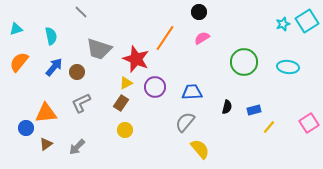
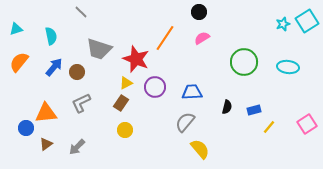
pink square: moved 2 px left, 1 px down
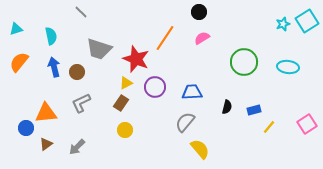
blue arrow: rotated 54 degrees counterclockwise
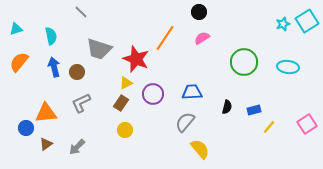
purple circle: moved 2 px left, 7 px down
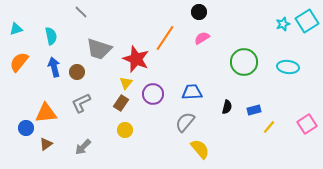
yellow triangle: rotated 24 degrees counterclockwise
gray arrow: moved 6 px right
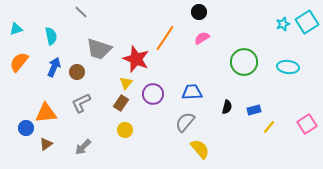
cyan square: moved 1 px down
blue arrow: rotated 36 degrees clockwise
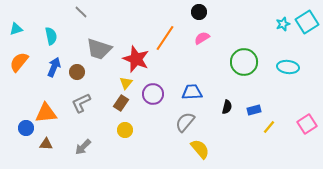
brown triangle: rotated 40 degrees clockwise
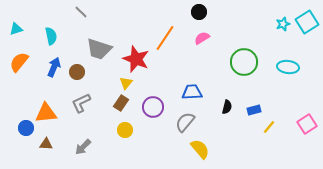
purple circle: moved 13 px down
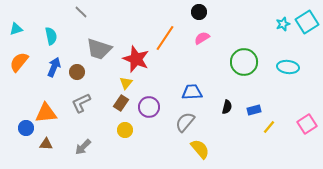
purple circle: moved 4 px left
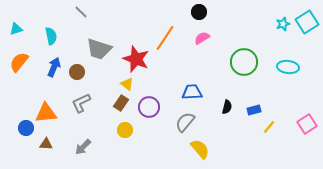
yellow triangle: moved 1 px right, 1 px down; rotated 32 degrees counterclockwise
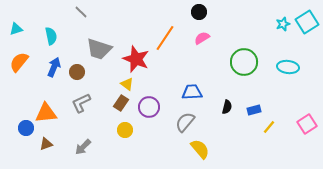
brown triangle: rotated 24 degrees counterclockwise
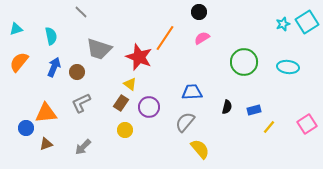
red star: moved 3 px right, 2 px up
yellow triangle: moved 3 px right
